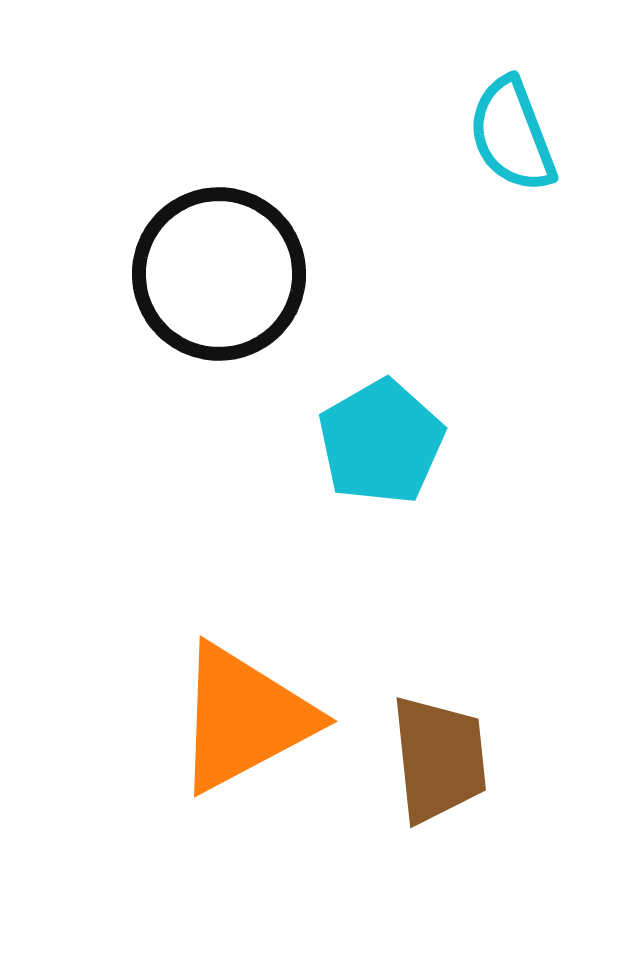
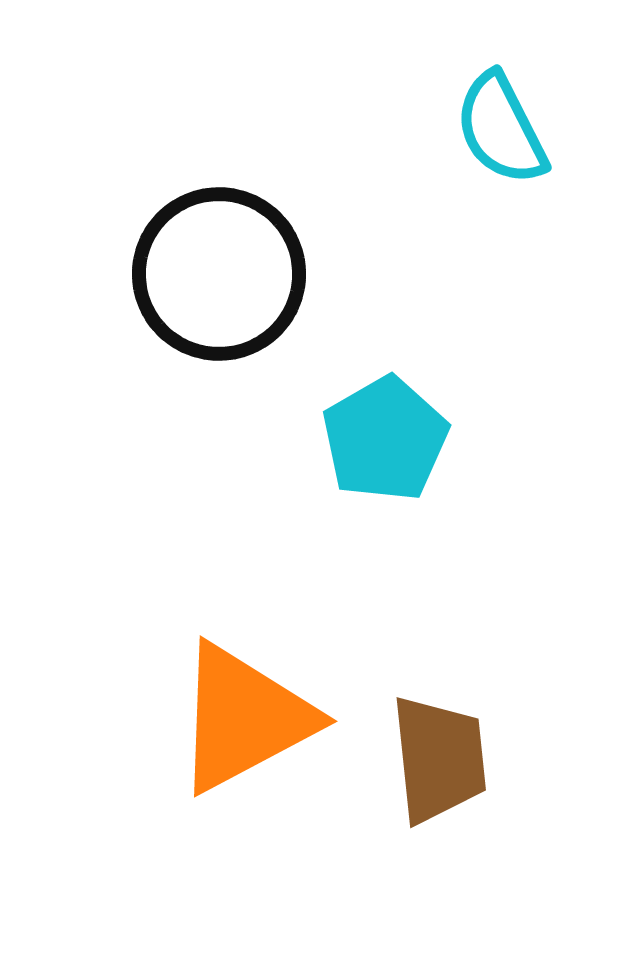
cyan semicircle: moved 11 px left, 6 px up; rotated 6 degrees counterclockwise
cyan pentagon: moved 4 px right, 3 px up
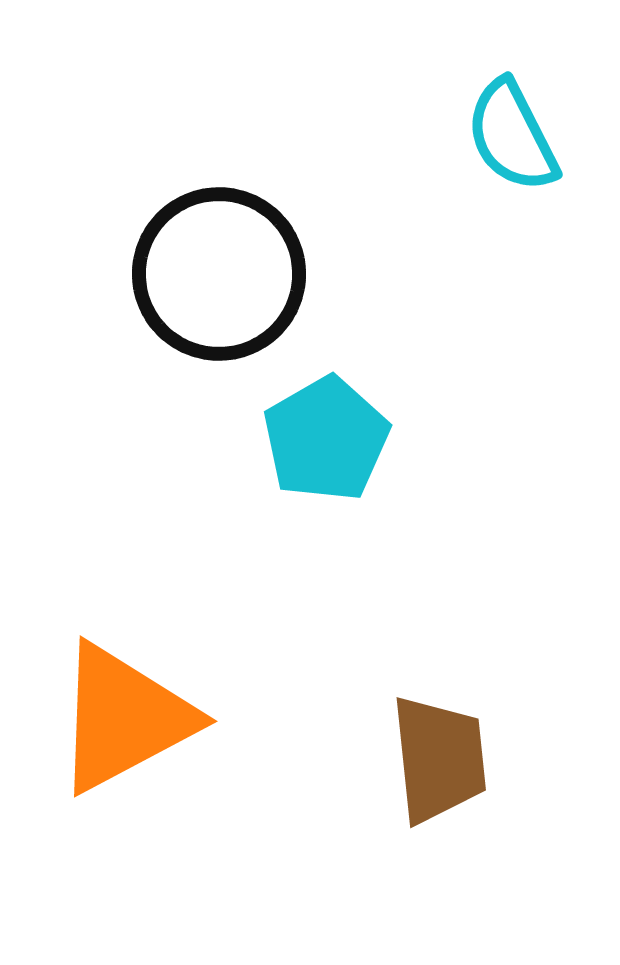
cyan semicircle: moved 11 px right, 7 px down
cyan pentagon: moved 59 px left
orange triangle: moved 120 px left
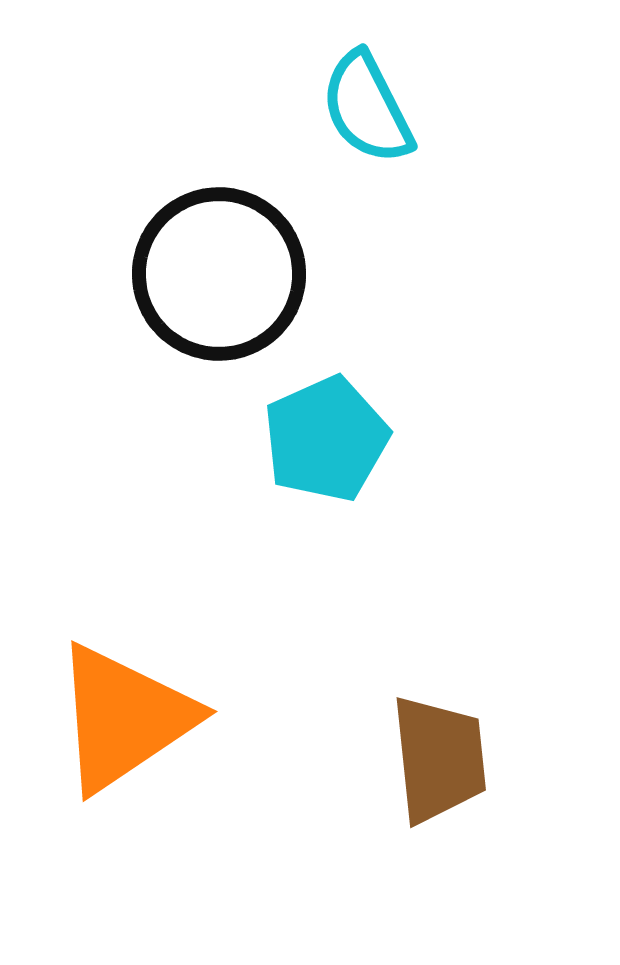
cyan semicircle: moved 145 px left, 28 px up
cyan pentagon: rotated 6 degrees clockwise
orange triangle: rotated 6 degrees counterclockwise
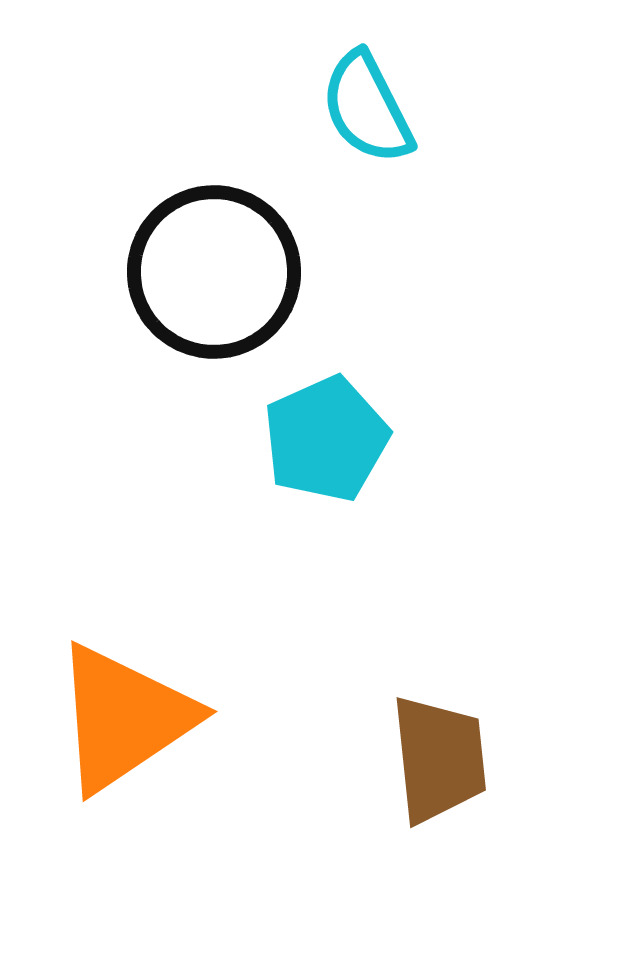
black circle: moved 5 px left, 2 px up
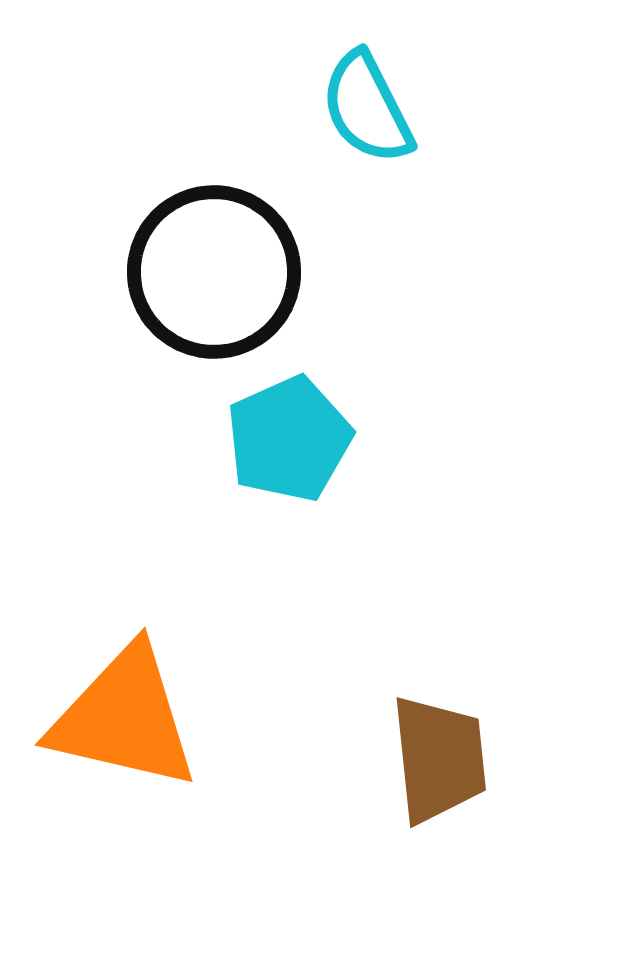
cyan pentagon: moved 37 px left
orange triangle: rotated 47 degrees clockwise
